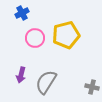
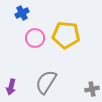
yellow pentagon: rotated 20 degrees clockwise
purple arrow: moved 10 px left, 12 px down
gray cross: moved 2 px down; rotated 24 degrees counterclockwise
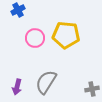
blue cross: moved 4 px left, 3 px up
purple arrow: moved 6 px right
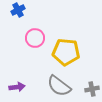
yellow pentagon: moved 17 px down
gray semicircle: moved 13 px right, 4 px down; rotated 85 degrees counterclockwise
purple arrow: rotated 112 degrees counterclockwise
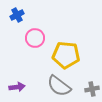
blue cross: moved 1 px left, 5 px down
yellow pentagon: moved 3 px down
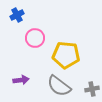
purple arrow: moved 4 px right, 7 px up
